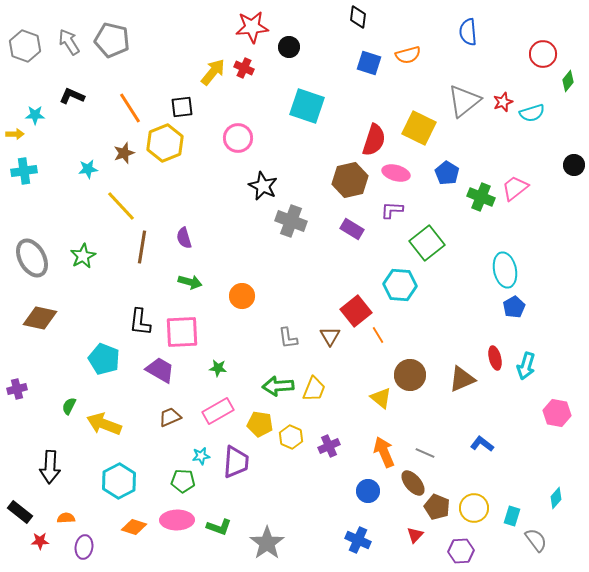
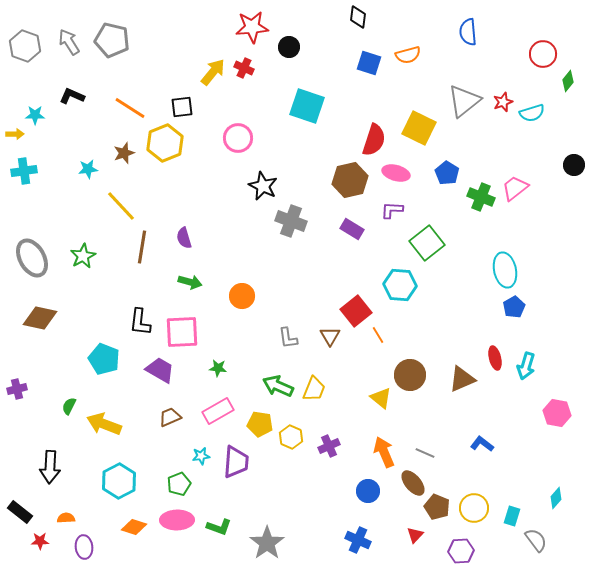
orange line at (130, 108): rotated 24 degrees counterclockwise
green arrow at (278, 386): rotated 28 degrees clockwise
green pentagon at (183, 481): moved 4 px left, 3 px down; rotated 25 degrees counterclockwise
purple ellipse at (84, 547): rotated 15 degrees counterclockwise
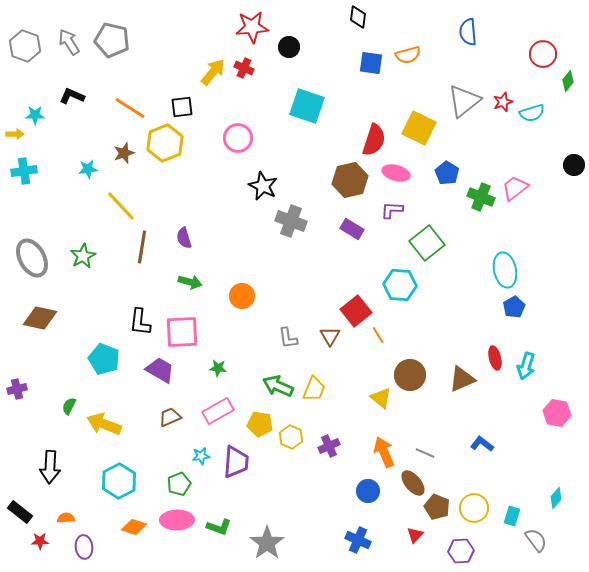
blue square at (369, 63): moved 2 px right; rotated 10 degrees counterclockwise
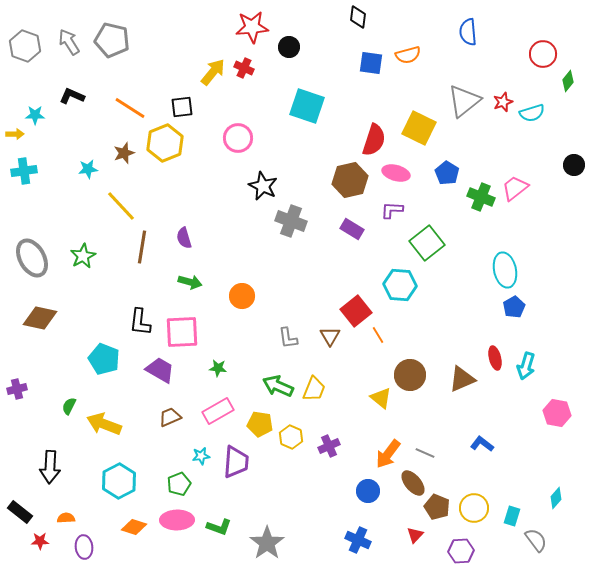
orange arrow at (384, 452): moved 4 px right, 2 px down; rotated 120 degrees counterclockwise
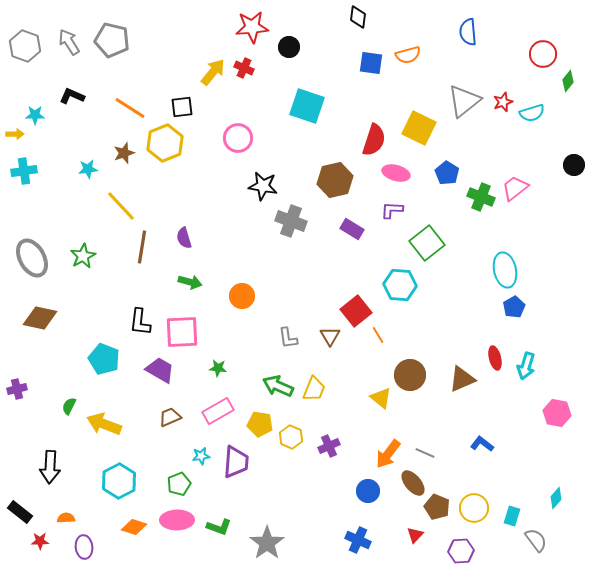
brown hexagon at (350, 180): moved 15 px left
black star at (263, 186): rotated 16 degrees counterclockwise
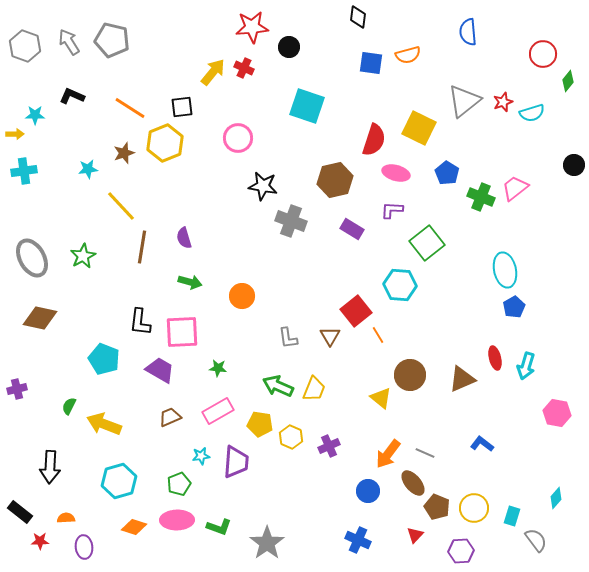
cyan hexagon at (119, 481): rotated 12 degrees clockwise
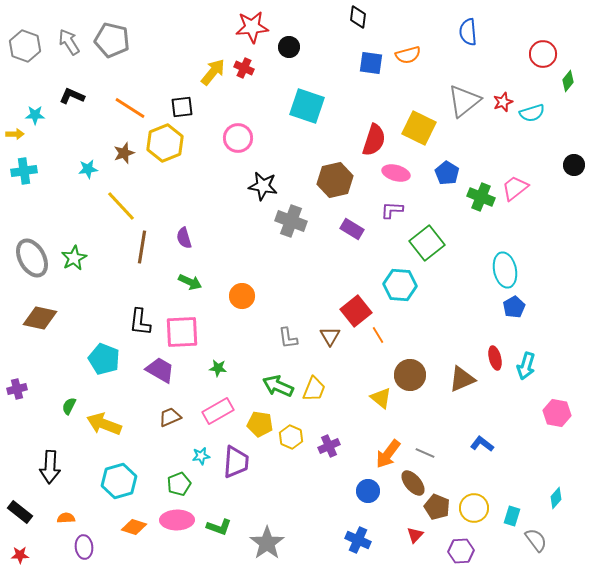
green star at (83, 256): moved 9 px left, 2 px down
green arrow at (190, 282): rotated 10 degrees clockwise
red star at (40, 541): moved 20 px left, 14 px down
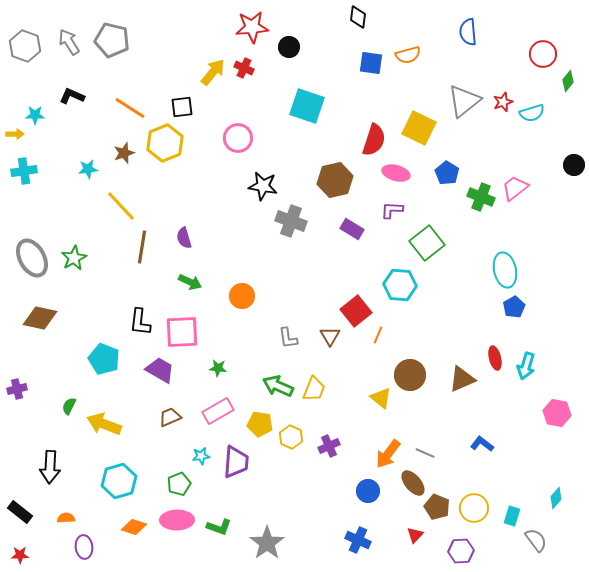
orange line at (378, 335): rotated 54 degrees clockwise
